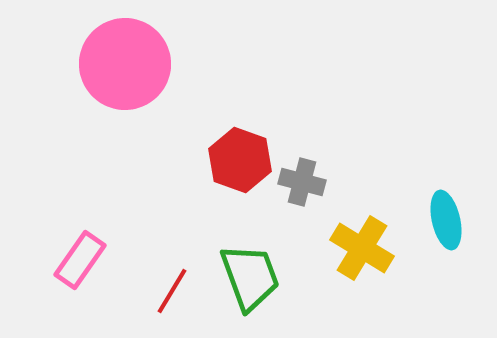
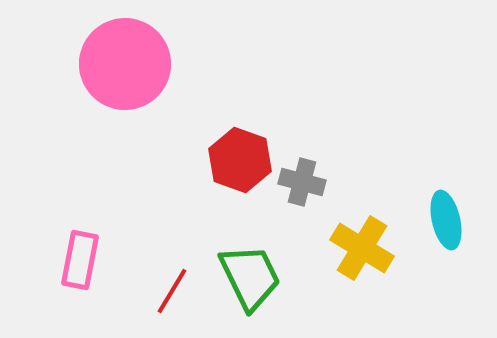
pink rectangle: rotated 24 degrees counterclockwise
green trapezoid: rotated 6 degrees counterclockwise
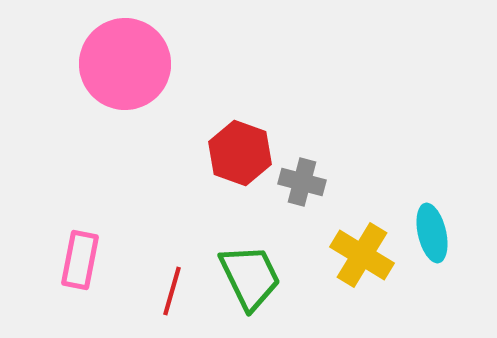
red hexagon: moved 7 px up
cyan ellipse: moved 14 px left, 13 px down
yellow cross: moved 7 px down
red line: rotated 15 degrees counterclockwise
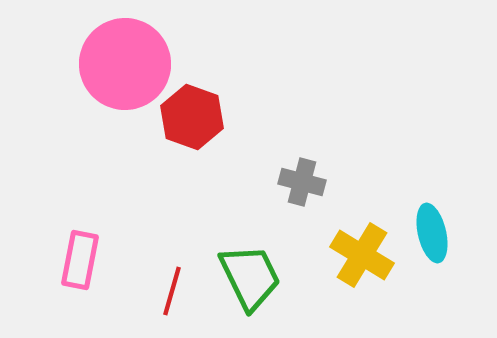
red hexagon: moved 48 px left, 36 px up
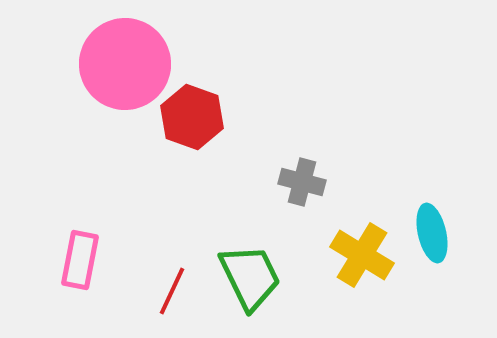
red line: rotated 9 degrees clockwise
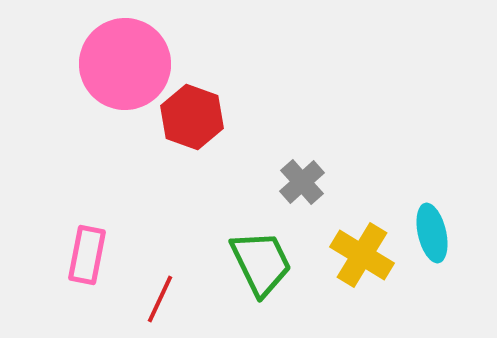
gray cross: rotated 33 degrees clockwise
pink rectangle: moved 7 px right, 5 px up
green trapezoid: moved 11 px right, 14 px up
red line: moved 12 px left, 8 px down
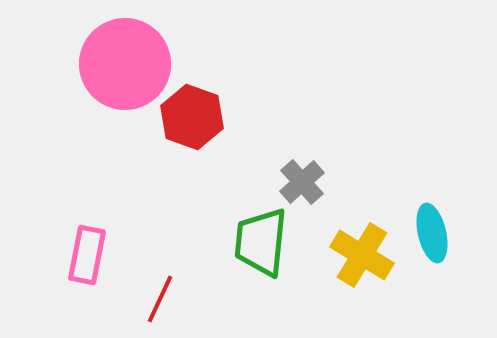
green trapezoid: moved 21 px up; rotated 148 degrees counterclockwise
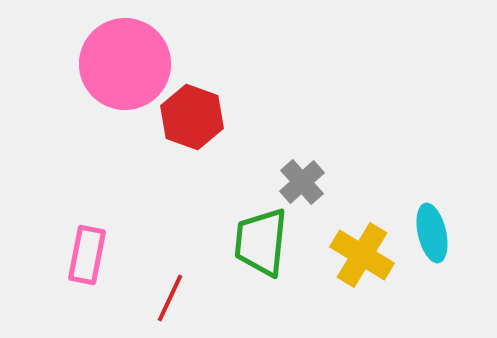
red line: moved 10 px right, 1 px up
